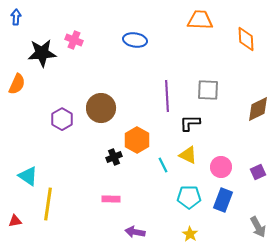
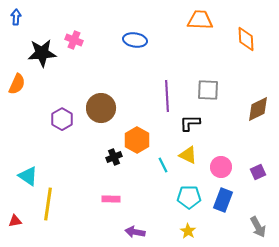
yellow star: moved 2 px left, 3 px up
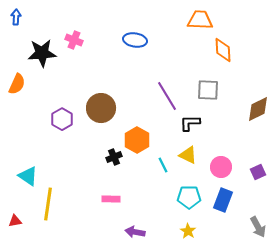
orange diamond: moved 23 px left, 11 px down
purple line: rotated 28 degrees counterclockwise
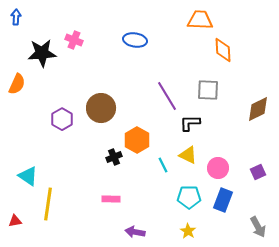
pink circle: moved 3 px left, 1 px down
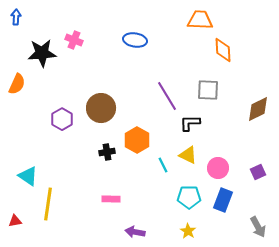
black cross: moved 7 px left, 5 px up; rotated 14 degrees clockwise
